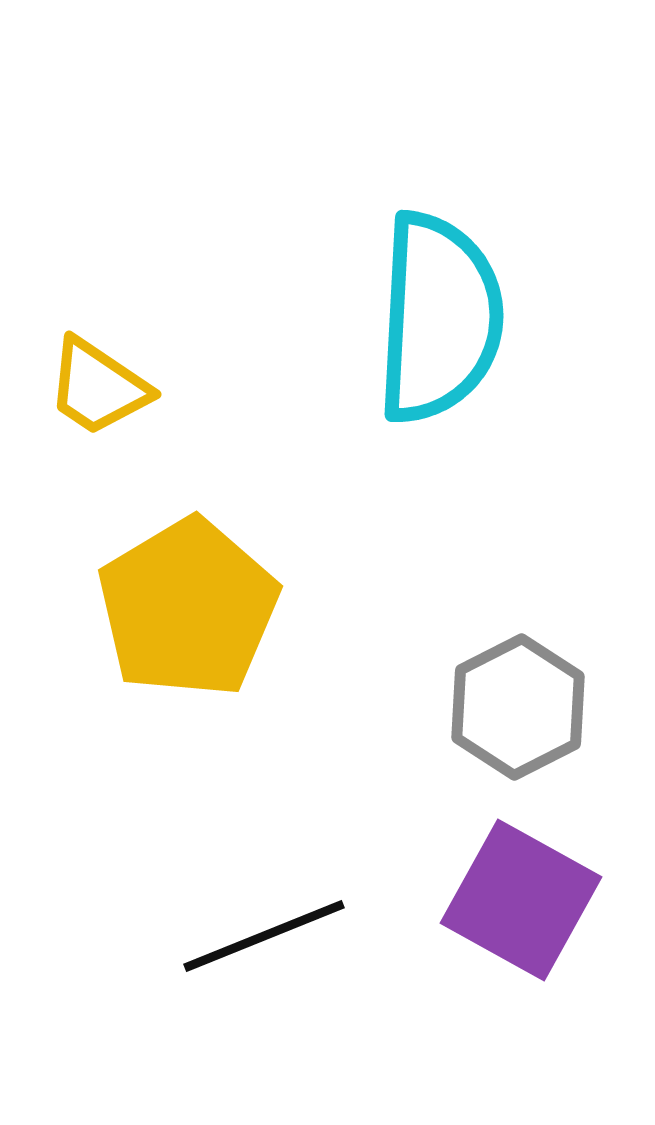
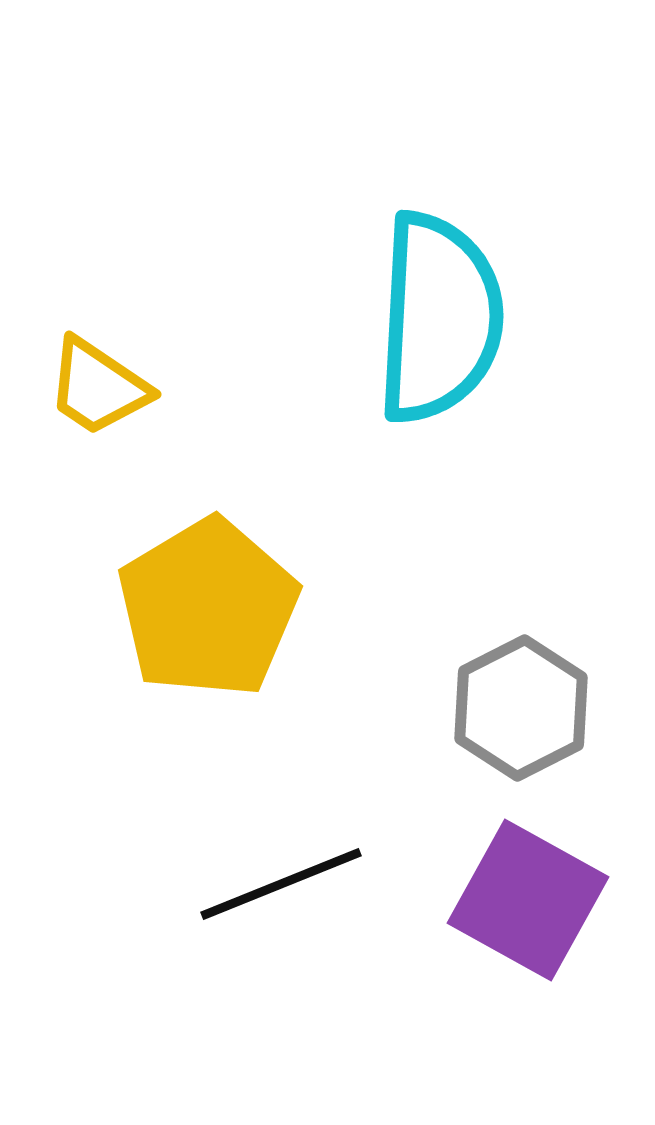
yellow pentagon: moved 20 px right
gray hexagon: moved 3 px right, 1 px down
purple square: moved 7 px right
black line: moved 17 px right, 52 px up
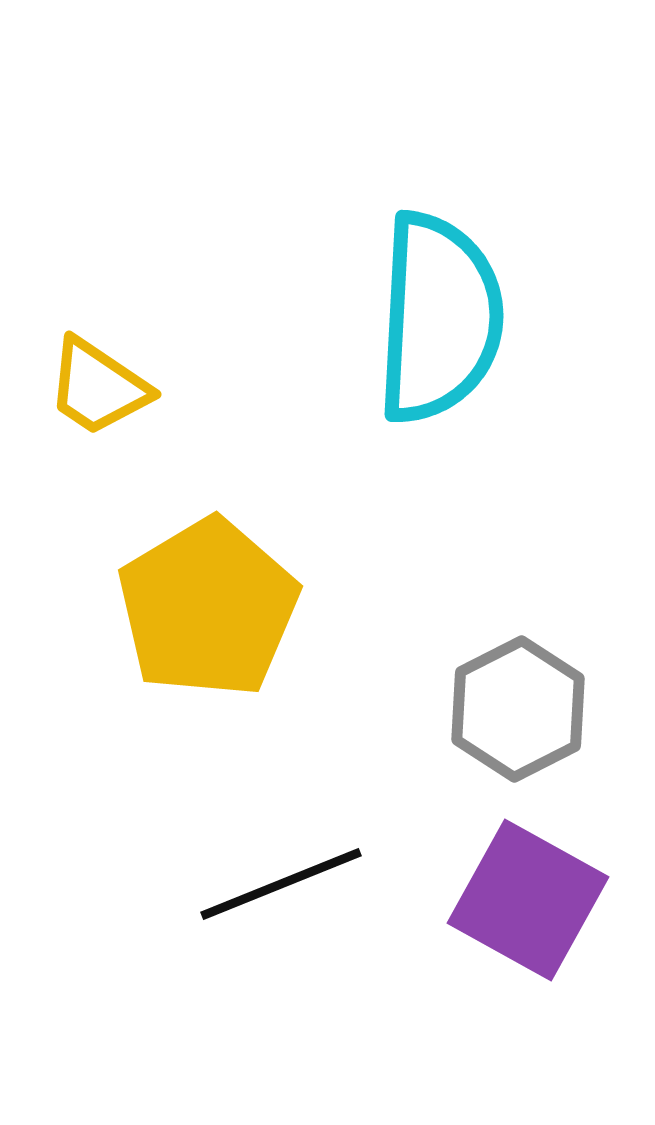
gray hexagon: moved 3 px left, 1 px down
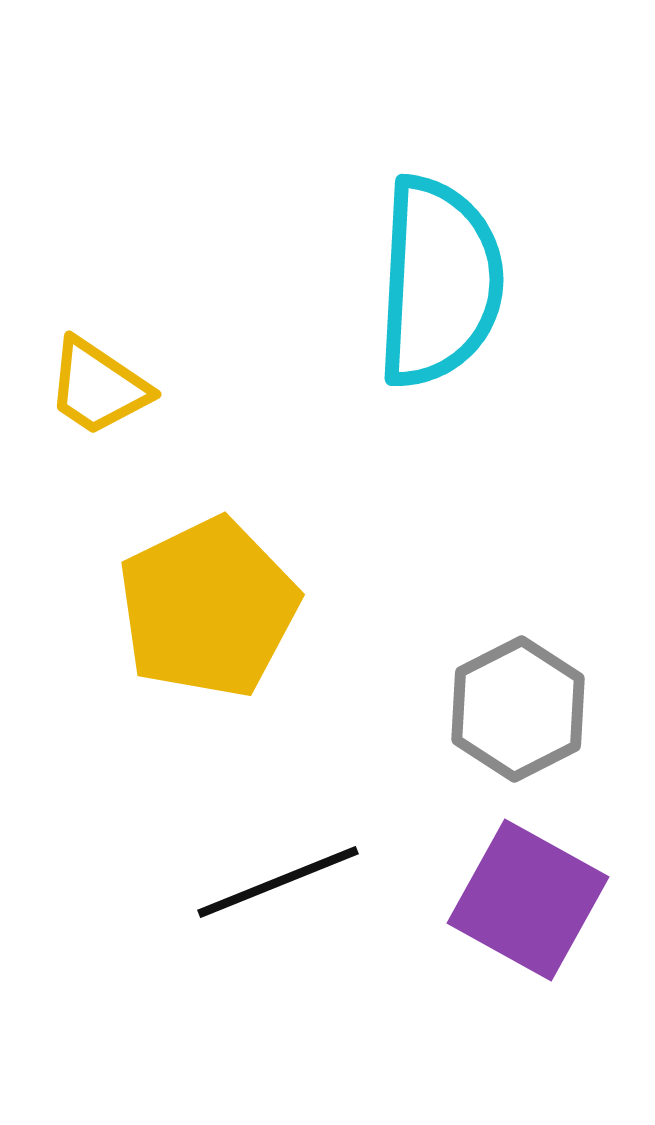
cyan semicircle: moved 36 px up
yellow pentagon: rotated 5 degrees clockwise
black line: moved 3 px left, 2 px up
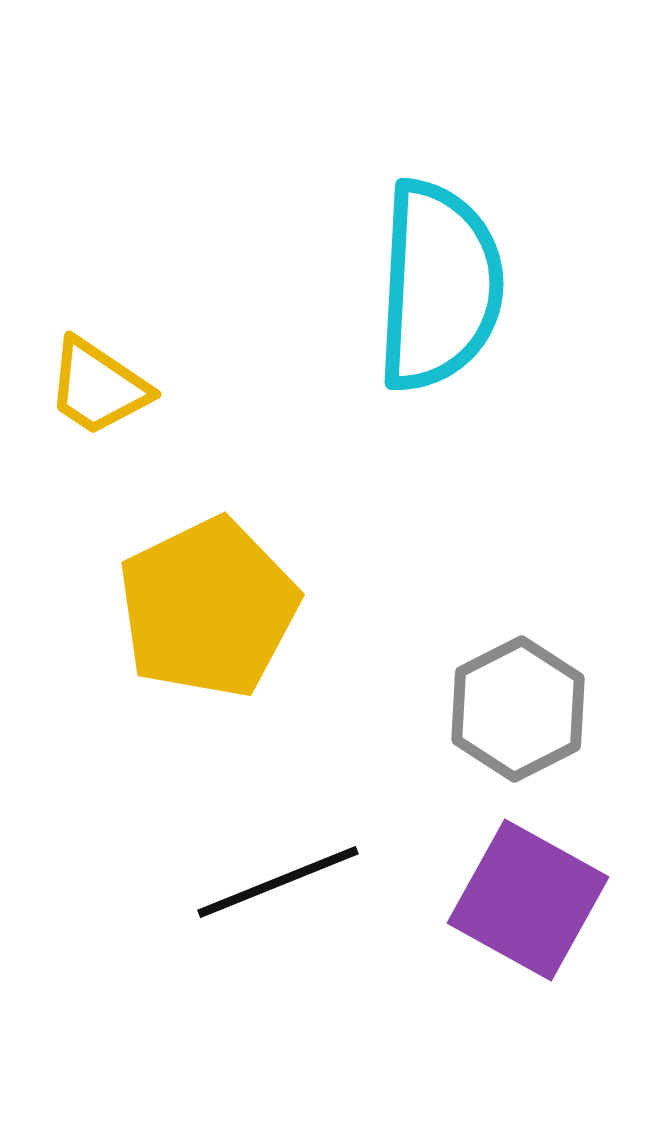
cyan semicircle: moved 4 px down
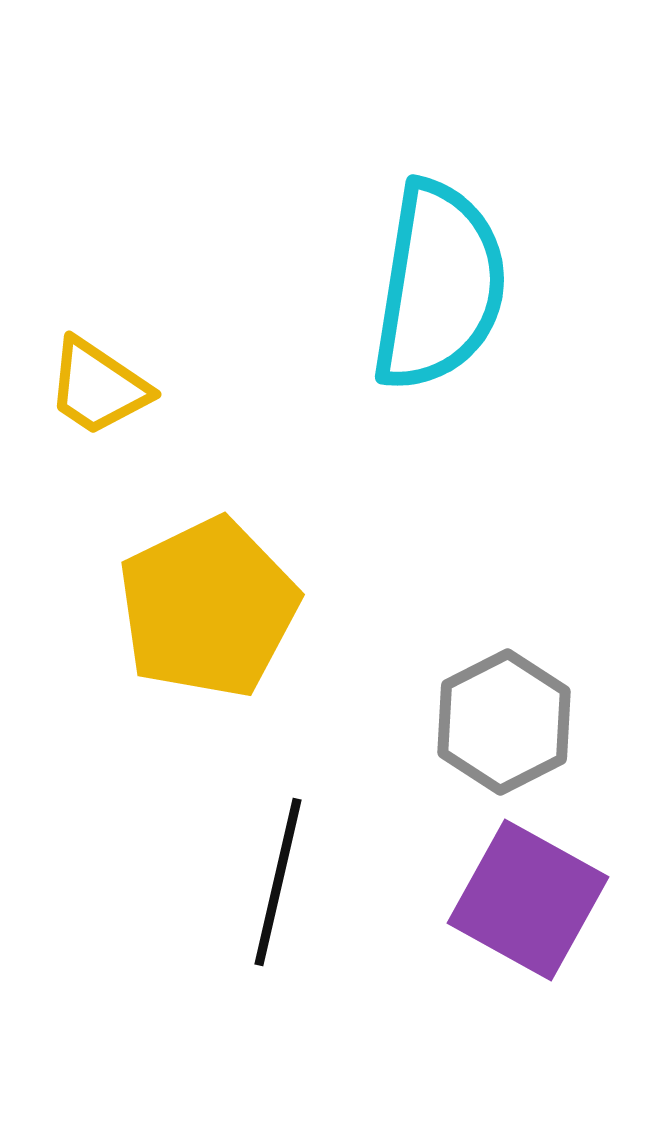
cyan semicircle: rotated 6 degrees clockwise
gray hexagon: moved 14 px left, 13 px down
black line: rotated 55 degrees counterclockwise
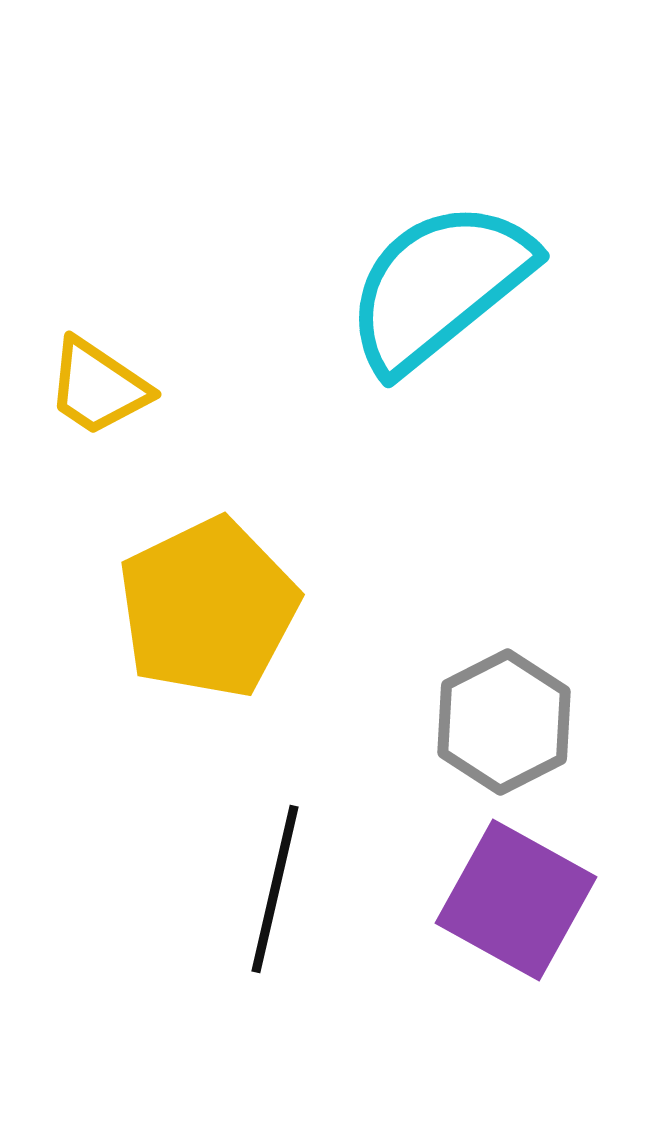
cyan semicircle: rotated 138 degrees counterclockwise
black line: moved 3 px left, 7 px down
purple square: moved 12 px left
